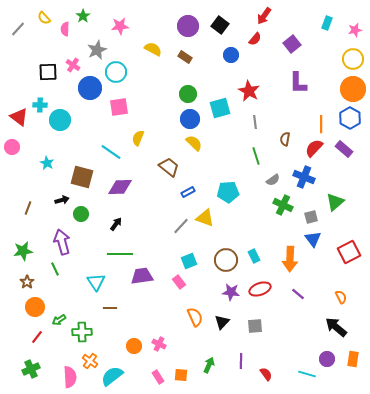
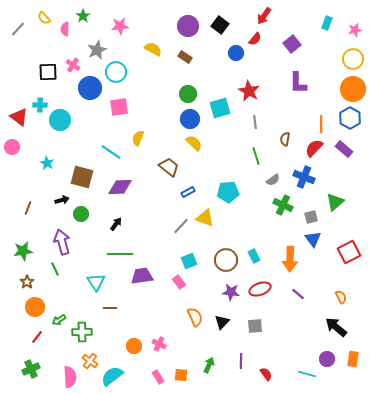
blue circle at (231, 55): moved 5 px right, 2 px up
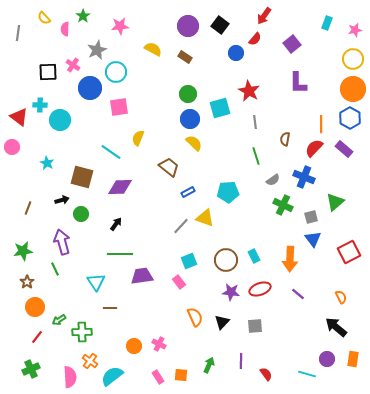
gray line at (18, 29): moved 4 px down; rotated 35 degrees counterclockwise
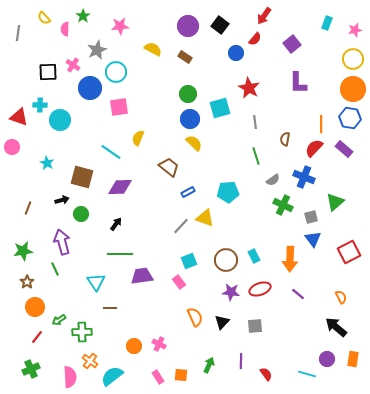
red star at (249, 91): moved 3 px up
red triangle at (19, 117): rotated 18 degrees counterclockwise
blue hexagon at (350, 118): rotated 20 degrees counterclockwise
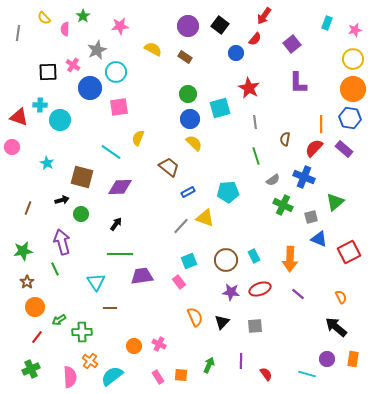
blue triangle at (313, 239): moved 6 px right; rotated 30 degrees counterclockwise
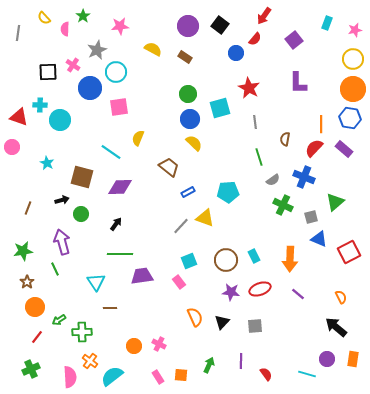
purple square at (292, 44): moved 2 px right, 4 px up
green line at (256, 156): moved 3 px right, 1 px down
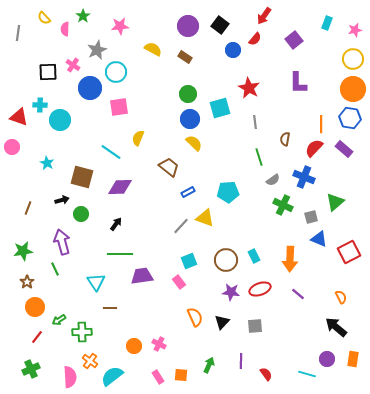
blue circle at (236, 53): moved 3 px left, 3 px up
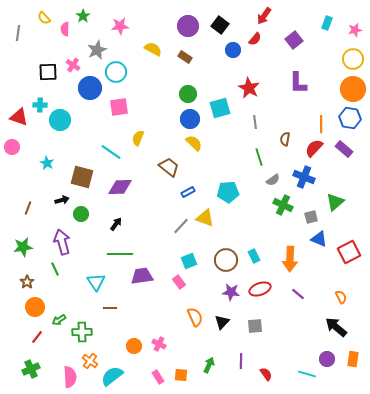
green star at (23, 251): moved 4 px up
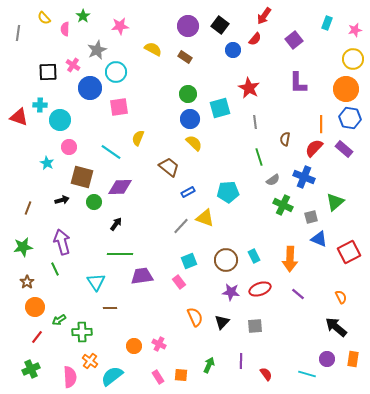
orange circle at (353, 89): moved 7 px left
pink circle at (12, 147): moved 57 px right
green circle at (81, 214): moved 13 px right, 12 px up
